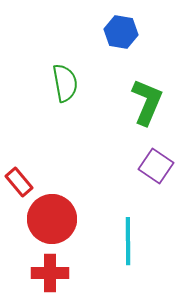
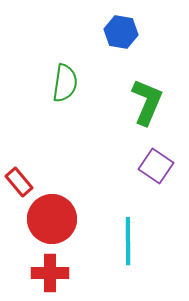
green semicircle: rotated 18 degrees clockwise
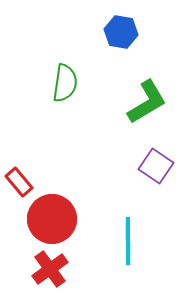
green L-shape: rotated 36 degrees clockwise
red cross: moved 4 px up; rotated 36 degrees counterclockwise
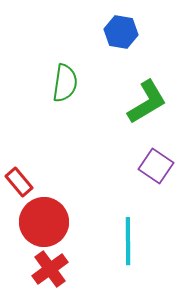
red circle: moved 8 px left, 3 px down
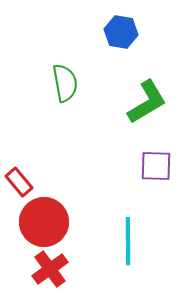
green semicircle: rotated 18 degrees counterclockwise
purple square: rotated 32 degrees counterclockwise
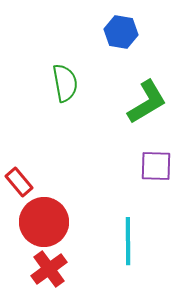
red cross: moved 1 px left
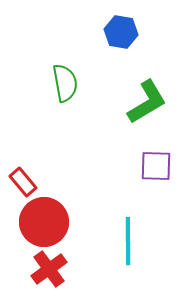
red rectangle: moved 4 px right
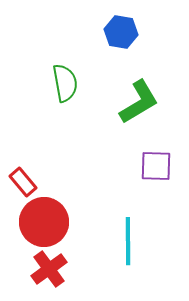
green L-shape: moved 8 px left
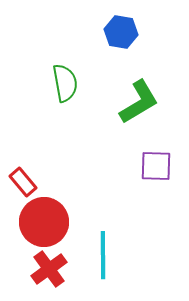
cyan line: moved 25 px left, 14 px down
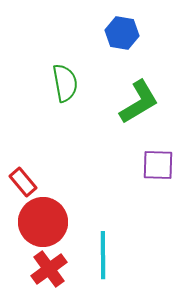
blue hexagon: moved 1 px right, 1 px down
purple square: moved 2 px right, 1 px up
red circle: moved 1 px left
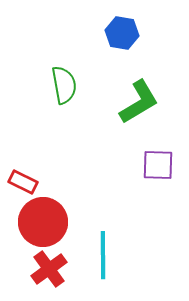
green semicircle: moved 1 px left, 2 px down
red rectangle: rotated 24 degrees counterclockwise
